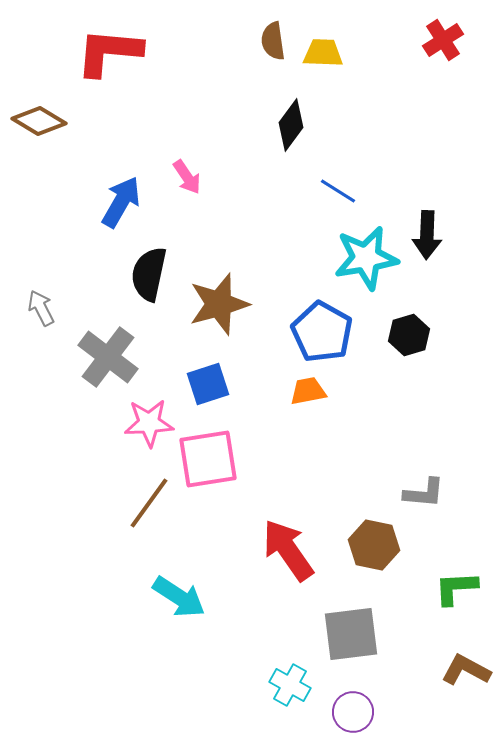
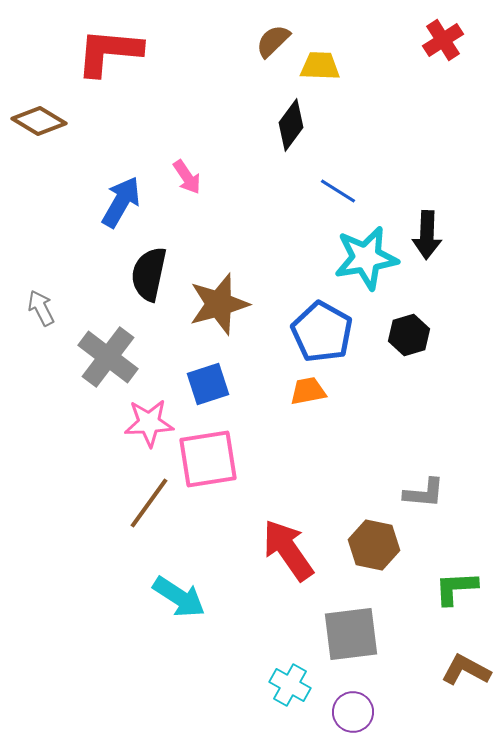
brown semicircle: rotated 54 degrees clockwise
yellow trapezoid: moved 3 px left, 13 px down
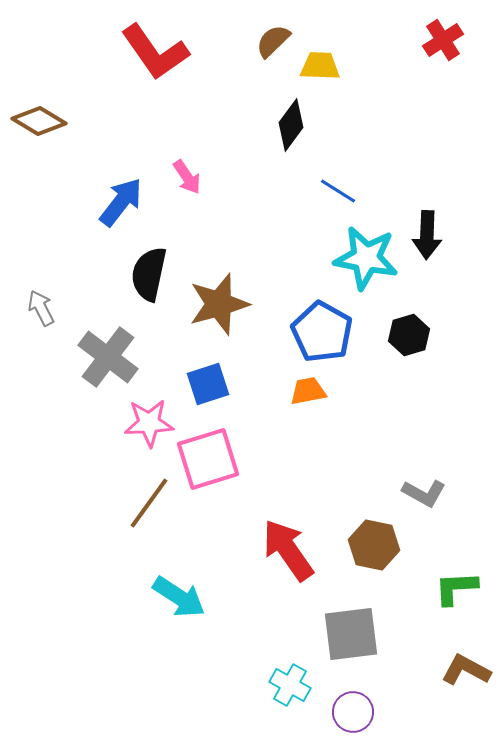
red L-shape: moved 46 px right; rotated 130 degrees counterclockwise
blue arrow: rotated 8 degrees clockwise
cyan star: rotated 20 degrees clockwise
pink square: rotated 8 degrees counterclockwise
gray L-shape: rotated 24 degrees clockwise
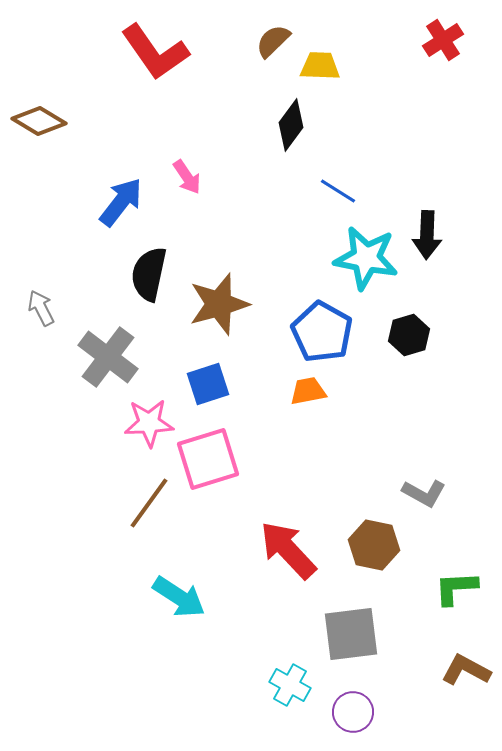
red arrow: rotated 8 degrees counterclockwise
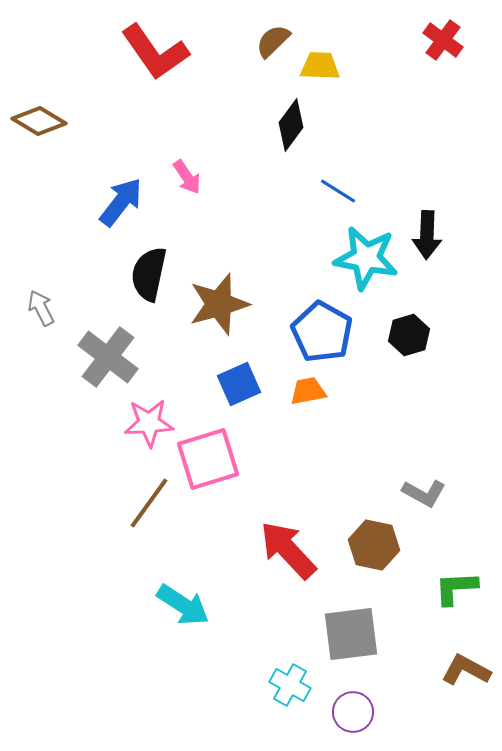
red cross: rotated 21 degrees counterclockwise
blue square: moved 31 px right; rotated 6 degrees counterclockwise
cyan arrow: moved 4 px right, 8 px down
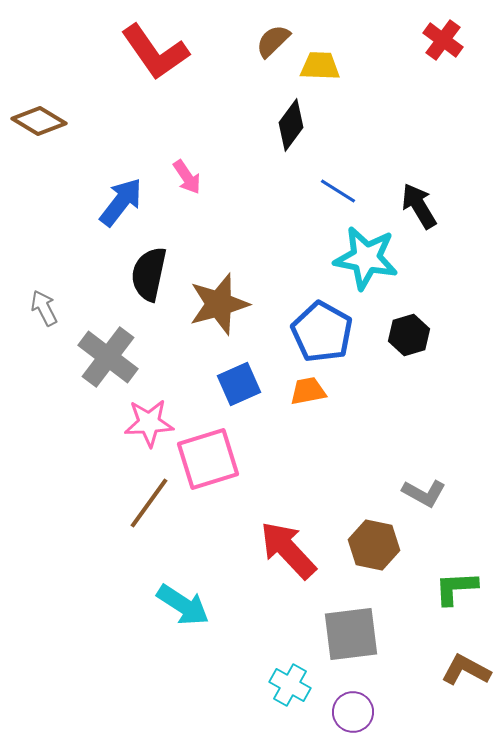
black arrow: moved 8 px left, 29 px up; rotated 147 degrees clockwise
gray arrow: moved 3 px right
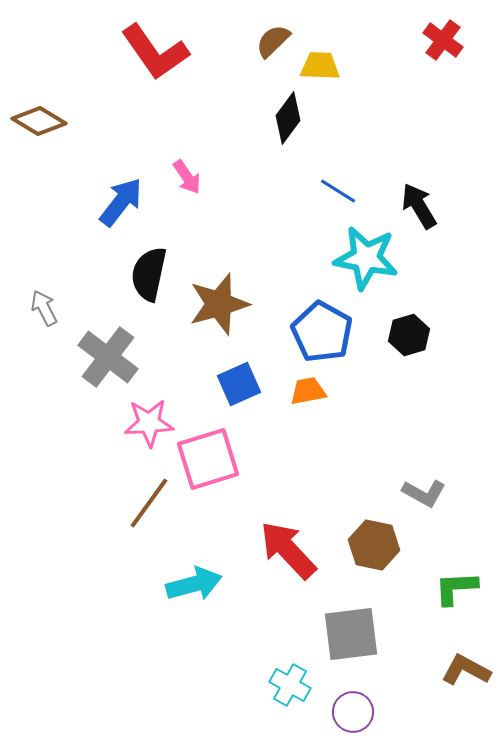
black diamond: moved 3 px left, 7 px up
cyan arrow: moved 11 px right, 21 px up; rotated 48 degrees counterclockwise
